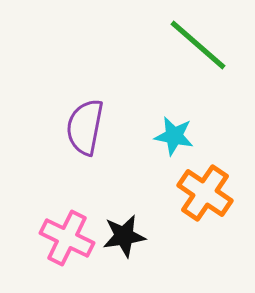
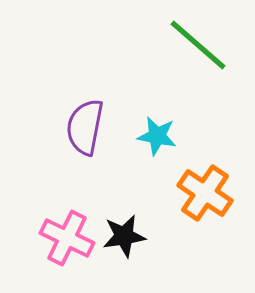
cyan star: moved 17 px left
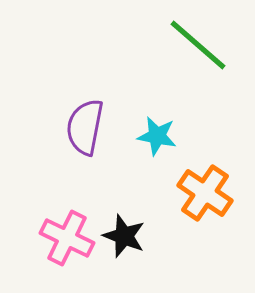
black star: rotated 30 degrees clockwise
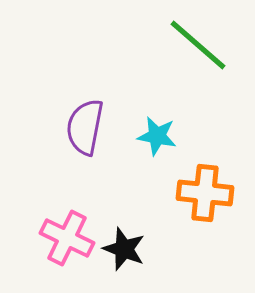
orange cross: rotated 28 degrees counterclockwise
black star: moved 13 px down
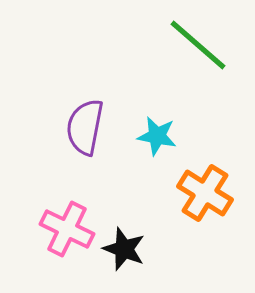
orange cross: rotated 26 degrees clockwise
pink cross: moved 9 px up
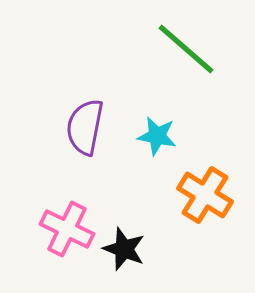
green line: moved 12 px left, 4 px down
orange cross: moved 2 px down
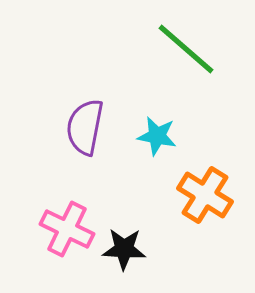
black star: rotated 18 degrees counterclockwise
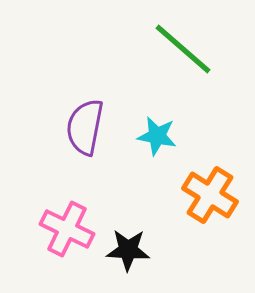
green line: moved 3 px left
orange cross: moved 5 px right
black star: moved 4 px right, 1 px down
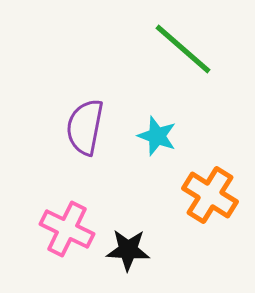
cyan star: rotated 9 degrees clockwise
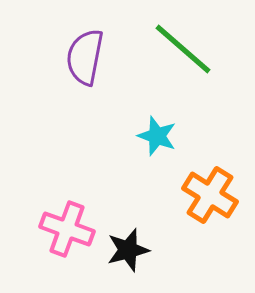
purple semicircle: moved 70 px up
pink cross: rotated 6 degrees counterclockwise
black star: rotated 18 degrees counterclockwise
